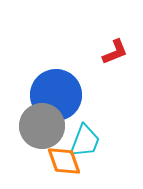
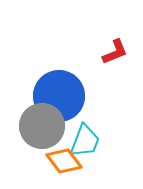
blue circle: moved 3 px right, 1 px down
orange diamond: rotated 18 degrees counterclockwise
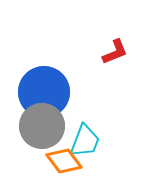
blue circle: moved 15 px left, 4 px up
